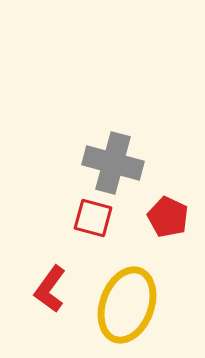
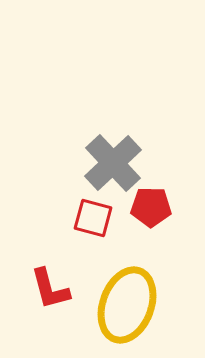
gray cross: rotated 32 degrees clockwise
red pentagon: moved 17 px left, 10 px up; rotated 24 degrees counterclockwise
red L-shape: rotated 51 degrees counterclockwise
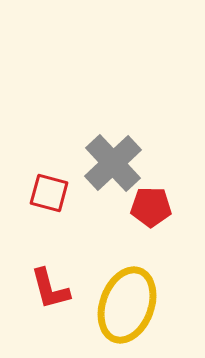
red square: moved 44 px left, 25 px up
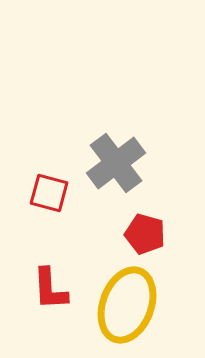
gray cross: moved 3 px right; rotated 6 degrees clockwise
red pentagon: moved 6 px left, 27 px down; rotated 15 degrees clockwise
red L-shape: rotated 12 degrees clockwise
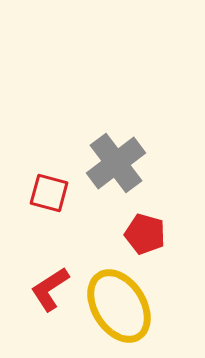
red L-shape: rotated 60 degrees clockwise
yellow ellipse: moved 8 px left, 1 px down; rotated 52 degrees counterclockwise
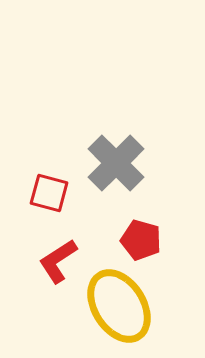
gray cross: rotated 8 degrees counterclockwise
red pentagon: moved 4 px left, 6 px down
red L-shape: moved 8 px right, 28 px up
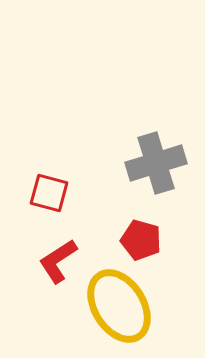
gray cross: moved 40 px right; rotated 28 degrees clockwise
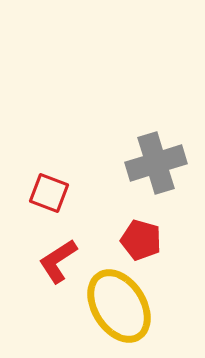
red square: rotated 6 degrees clockwise
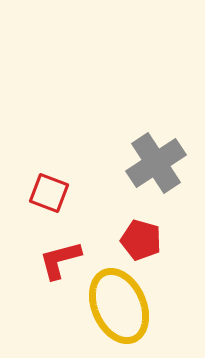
gray cross: rotated 16 degrees counterclockwise
red L-shape: moved 2 px right, 1 px up; rotated 18 degrees clockwise
yellow ellipse: rotated 8 degrees clockwise
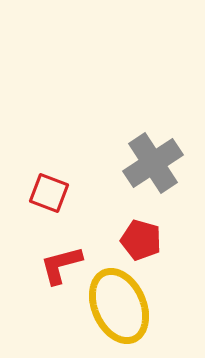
gray cross: moved 3 px left
red L-shape: moved 1 px right, 5 px down
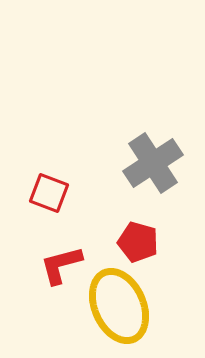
red pentagon: moved 3 px left, 2 px down
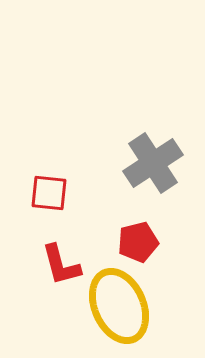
red square: rotated 15 degrees counterclockwise
red pentagon: rotated 30 degrees counterclockwise
red L-shape: rotated 90 degrees counterclockwise
